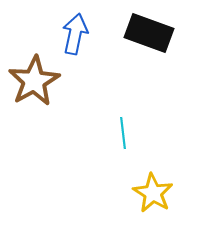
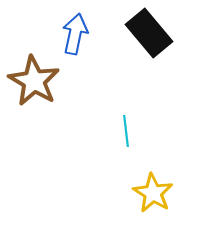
black rectangle: rotated 30 degrees clockwise
brown star: rotated 12 degrees counterclockwise
cyan line: moved 3 px right, 2 px up
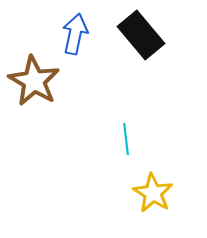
black rectangle: moved 8 px left, 2 px down
cyan line: moved 8 px down
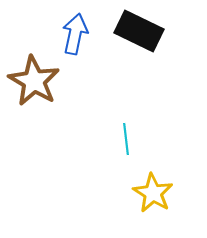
black rectangle: moved 2 px left, 4 px up; rotated 24 degrees counterclockwise
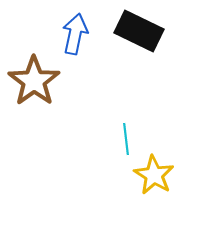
brown star: rotated 6 degrees clockwise
yellow star: moved 1 px right, 18 px up
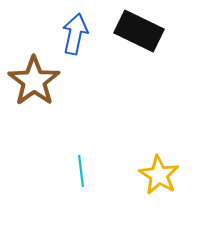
cyan line: moved 45 px left, 32 px down
yellow star: moved 5 px right
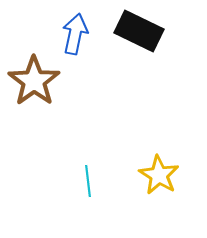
cyan line: moved 7 px right, 10 px down
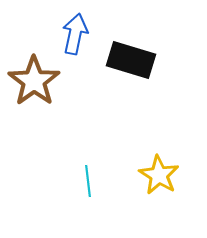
black rectangle: moved 8 px left, 29 px down; rotated 9 degrees counterclockwise
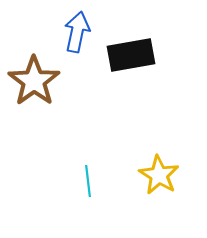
blue arrow: moved 2 px right, 2 px up
black rectangle: moved 5 px up; rotated 27 degrees counterclockwise
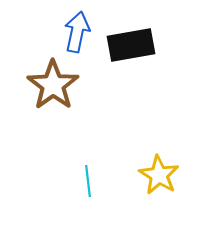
black rectangle: moved 10 px up
brown star: moved 19 px right, 4 px down
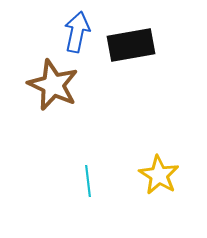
brown star: rotated 12 degrees counterclockwise
